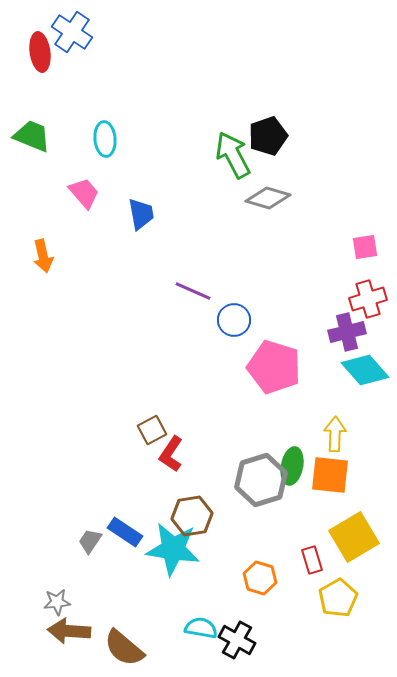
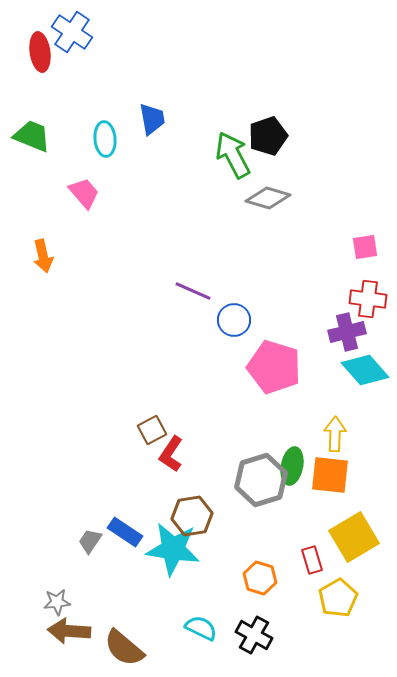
blue trapezoid: moved 11 px right, 95 px up
red cross: rotated 24 degrees clockwise
cyan semicircle: rotated 16 degrees clockwise
black cross: moved 17 px right, 5 px up
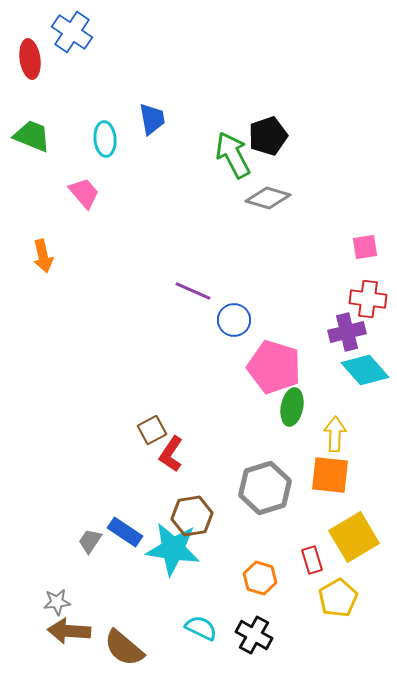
red ellipse: moved 10 px left, 7 px down
green ellipse: moved 59 px up
gray hexagon: moved 4 px right, 8 px down
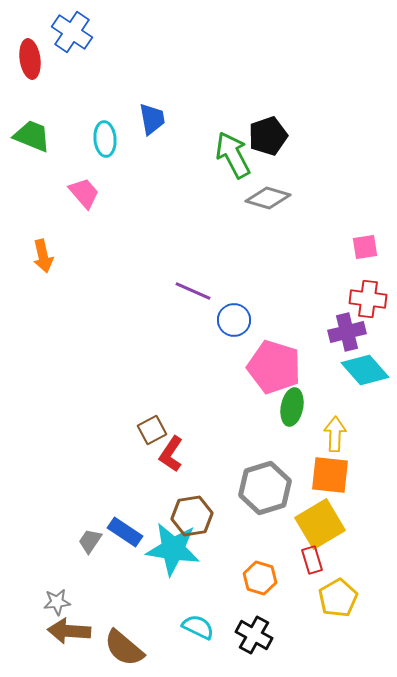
yellow square: moved 34 px left, 13 px up
cyan semicircle: moved 3 px left, 1 px up
